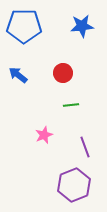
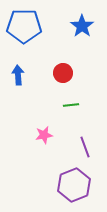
blue star: rotated 30 degrees counterclockwise
blue arrow: rotated 48 degrees clockwise
pink star: rotated 12 degrees clockwise
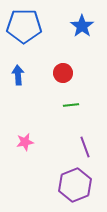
pink star: moved 19 px left, 7 px down
purple hexagon: moved 1 px right
